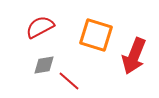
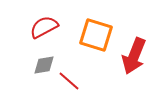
red semicircle: moved 4 px right
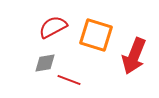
red semicircle: moved 9 px right
gray diamond: moved 1 px right, 2 px up
red line: moved 1 px up; rotated 20 degrees counterclockwise
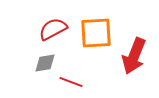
red semicircle: moved 2 px down
orange square: moved 2 px up; rotated 20 degrees counterclockwise
red line: moved 2 px right, 2 px down
